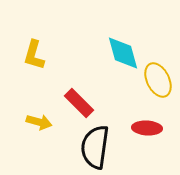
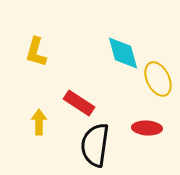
yellow L-shape: moved 2 px right, 3 px up
yellow ellipse: moved 1 px up
red rectangle: rotated 12 degrees counterclockwise
yellow arrow: rotated 105 degrees counterclockwise
black semicircle: moved 2 px up
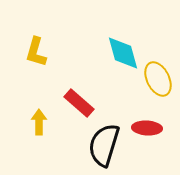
red rectangle: rotated 8 degrees clockwise
black semicircle: moved 9 px right; rotated 9 degrees clockwise
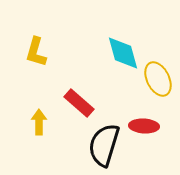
red ellipse: moved 3 px left, 2 px up
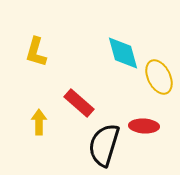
yellow ellipse: moved 1 px right, 2 px up
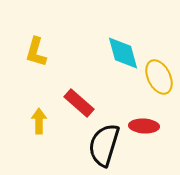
yellow arrow: moved 1 px up
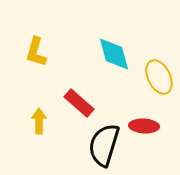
cyan diamond: moved 9 px left, 1 px down
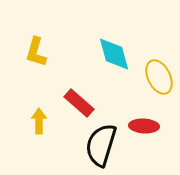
black semicircle: moved 3 px left
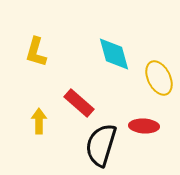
yellow ellipse: moved 1 px down
